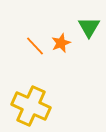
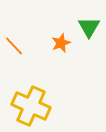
orange line: moved 21 px left
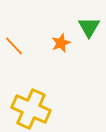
yellow cross: moved 3 px down
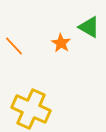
green triangle: rotated 30 degrees counterclockwise
orange star: rotated 18 degrees counterclockwise
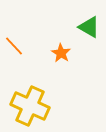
orange star: moved 10 px down
yellow cross: moved 1 px left, 3 px up
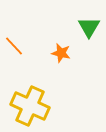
green triangle: rotated 30 degrees clockwise
orange star: rotated 18 degrees counterclockwise
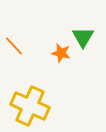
green triangle: moved 6 px left, 10 px down
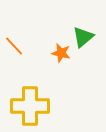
green triangle: rotated 20 degrees clockwise
yellow cross: rotated 24 degrees counterclockwise
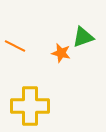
green triangle: rotated 20 degrees clockwise
orange line: moved 1 px right; rotated 20 degrees counterclockwise
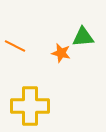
green triangle: rotated 15 degrees clockwise
